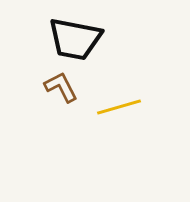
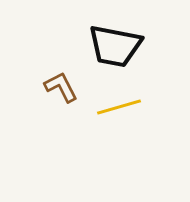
black trapezoid: moved 40 px right, 7 px down
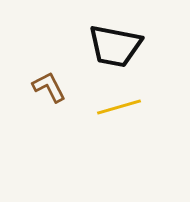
brown L-shape: moved 12 px left
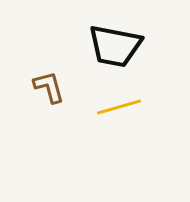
brown L-shape: rotated 12 degrees clockwise
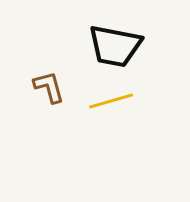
yellow line: moved 8 px left, 6 px up
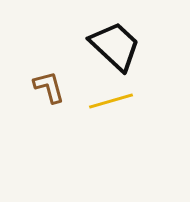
black trapezoid: rotated 148 degrees counterclockwise
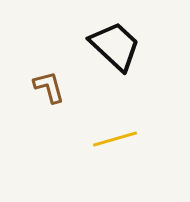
yellow line: moved 4 px right, 38 px down
